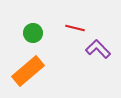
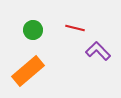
green circle: moved 3 px up
purple L-shape: moved 2 px down
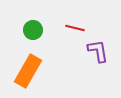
purple L-shape: rotated 35 degrees clockwise
orange rectangle: rotated 20 degrees counterclockwise
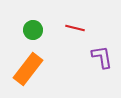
purple L-shape: moved 4 px right, 6 px down
orange rectangle: moved 2 px up; rotated 8 degrees clockwise
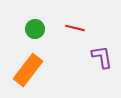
green circle: moved 2 px right, 1 px up
orange rectangle: moved 1 px down
